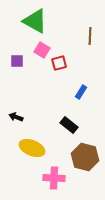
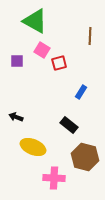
yellow ellipse: moved 1 px right, 1 px up
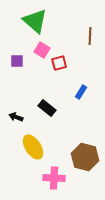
green triangle: rotated 12 degrees clockwise
black rectangle: moved 22 px left, 17 px up
yellow ellipse: rotated 35 degrees clockwise
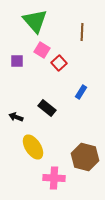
green triangle: rotated 8 degrees clockwise
brown line: moved 8 px left, 4 px up
red square: rotated 28 degrees counterclockwise
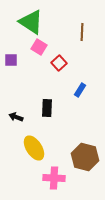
green triangle: moved 4 px left, 1 px down; rotated 16 degrees counterclockwise
pink square: moved 3 px left, 3 px up
purple square: moved 6 px left, 1 px up
blue rectangle: moved 1 px left, 2 px up
black rectangle: rotated 54 degrees clockwise
yellow ellipse: moved 1 px right, 1 px down
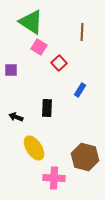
purple square: moved 10 px down
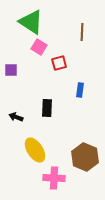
red square: rotated 28 degrees clockwise
blue rectangle: rotated 24 degrees counterclockwise
yellow ellipse: moved 1 px right, 2 px down
brown hexagon: rotated 8 degrees clockwise
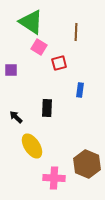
brown line: moved 6 px left
black arrow: rotated 24 degrees clockwise
yellow ellipse: moved 3 px left, 4 px up
brown hexagon: moved 2 px right, 7 px down
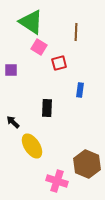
black arrow: moved 3 px left, 5 px down
pink cross: moved 3 px right, 3 px down; rotated 15 degrees clockwise
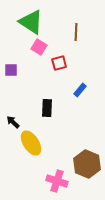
blue rectangle: rotated 32 degrees clockwise
yellow ellipse: moved 1 px left, 3 px up
